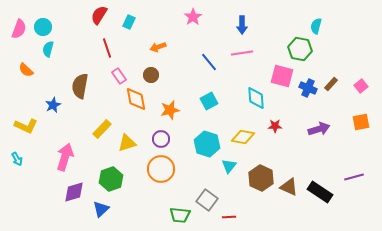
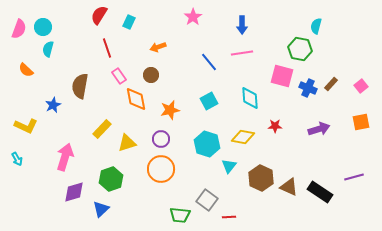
cyan diamond at (256, 98): moved 6 px left
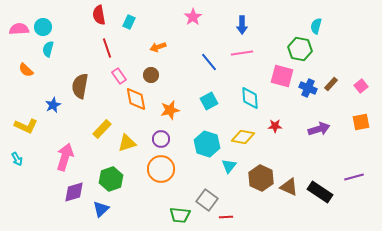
red semicircle at (99, 15): rotated 42 degrees counterclockwise
pink semicircle at (19, 29): rotated 114 degrees counterclockwise
red line at (229, 217): moved 3 px left
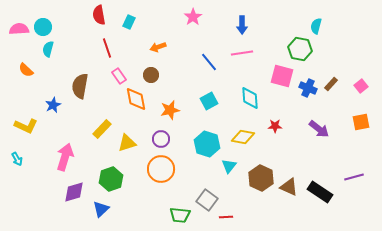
purple arrow at (319, 129): rotated 55 degrees clockwise
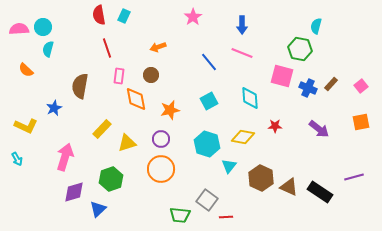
cyan rectangle at (129, 22): moved 5 px left, 6 px up
pink line at (242, 53): rotated 30 degrees clockwise
pink rectangle at (119, 76): rotated 42 degrees clockwise
blue star at (53, 105): moved 1 px right, 3 px down
blue triangle at (101, 209): moved 3 px left
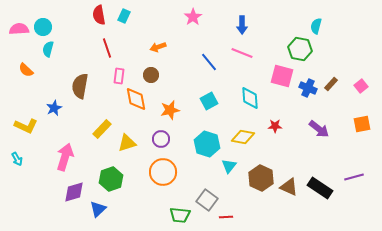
orange square at (361, 122): moved 1 px right, 2 px down
orange circle at (161, 169): moved 2 px right, 3 px down
black rectangle at (320, 192): moved 4 px up
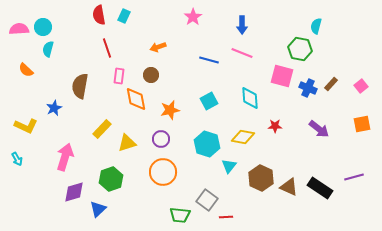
blue line at (209, 62): moved 2 px up; rotated 36 degrees counterclockwise
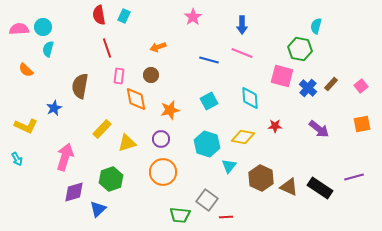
blue cross at (308, 88): rotated 18 degrees clockwise
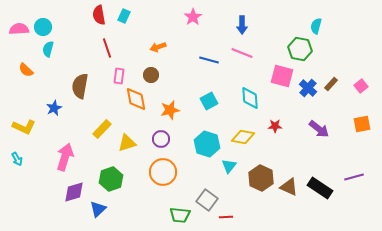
yellow L-shape at (26, 126): moved 2 px left, 1 px down
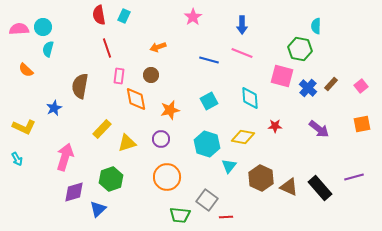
cyan semicircle at (316, 26): rotated 14 degrees counterclockwise
orange circle at (163, 172): moved 4 px right, 5 px down
black rectangle at (320, 188): rotated 15 degrees clockwise
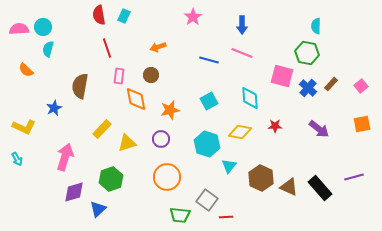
green hexagon at (300, 49): moved 7 px right, 4 px down
yellow diamond at (243, 137): moved 3 px left, 5 px up
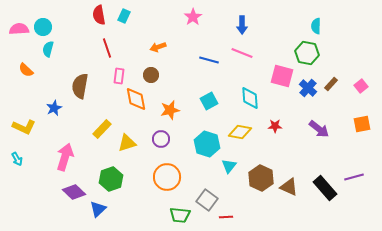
black rectangle at (320, 188): moved 5 px right
purple diamond at (74, 192): rotated 60 degrees clockwise
